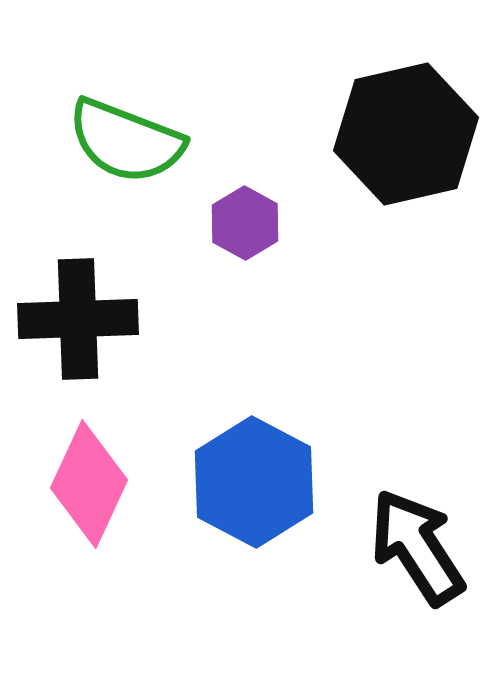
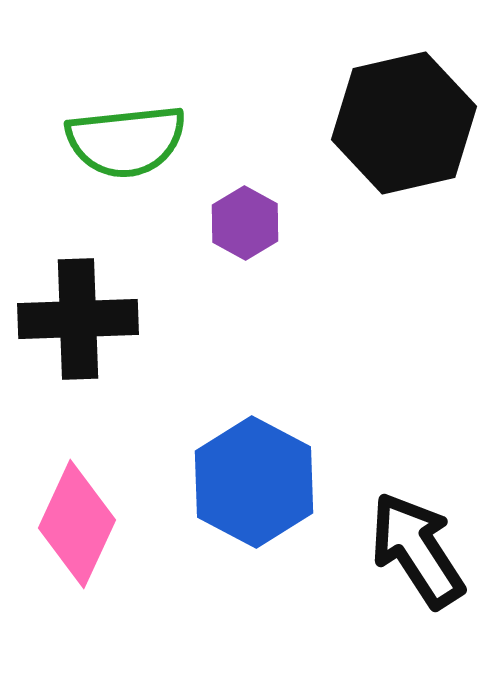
black hexagon: moved 2 px left, 11 px up
green semicircle: rotated 27 degrees counterclockwise
pink diamond: moved 12 px left, 40 px down
black arrow: moved 3 px down
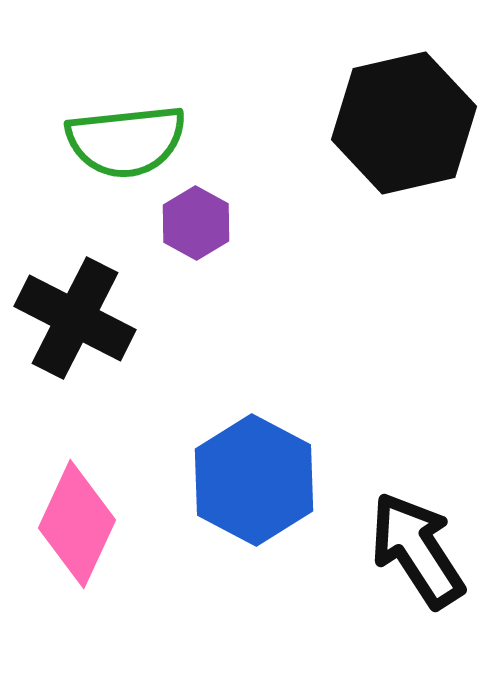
purple hexagon: moved 49 px left
black cross: moved 3 px left, 1 px up; rotated 29 degrees clockwise
blue hexagon: moved 2 px up
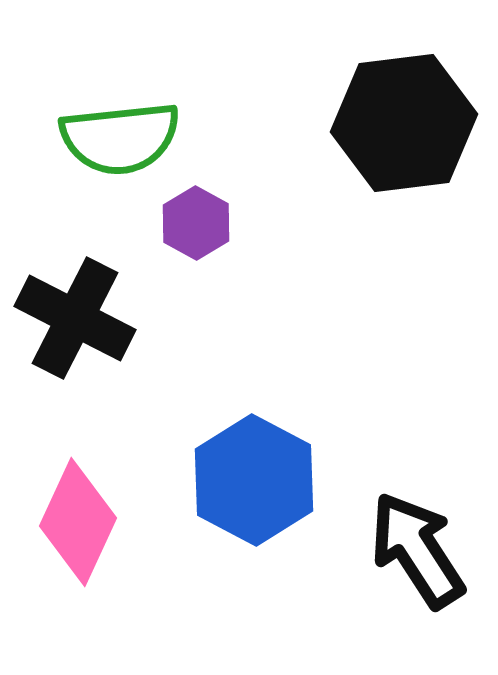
black hexagon: rotated 6 degrees clockwise
green semicircle: moved 6 px left, 3 px up
pink diamond: moved 1 px right, 2 px up
